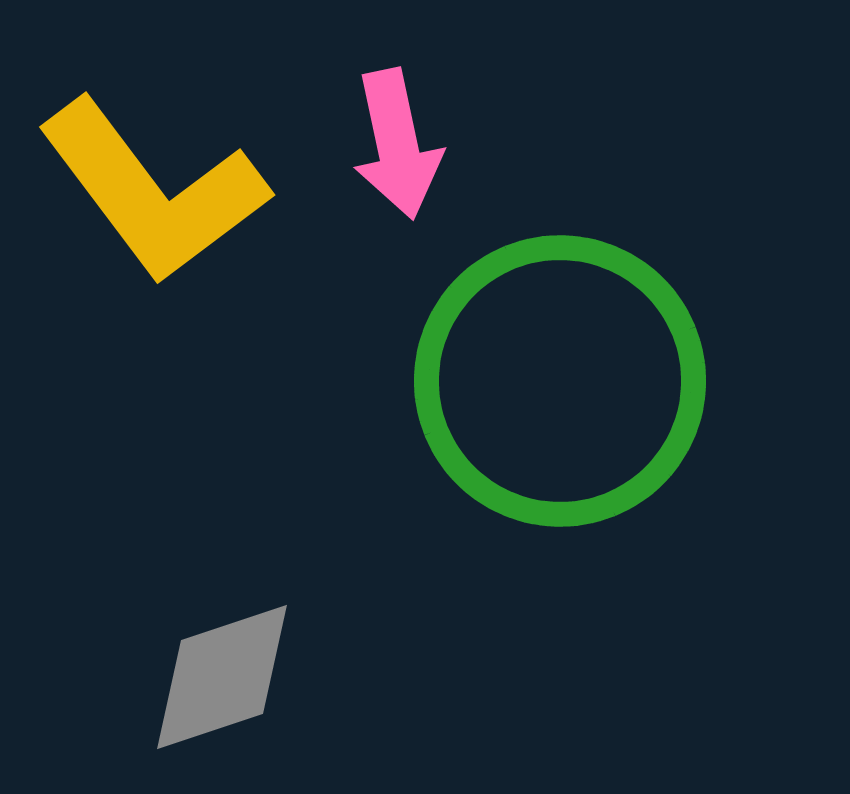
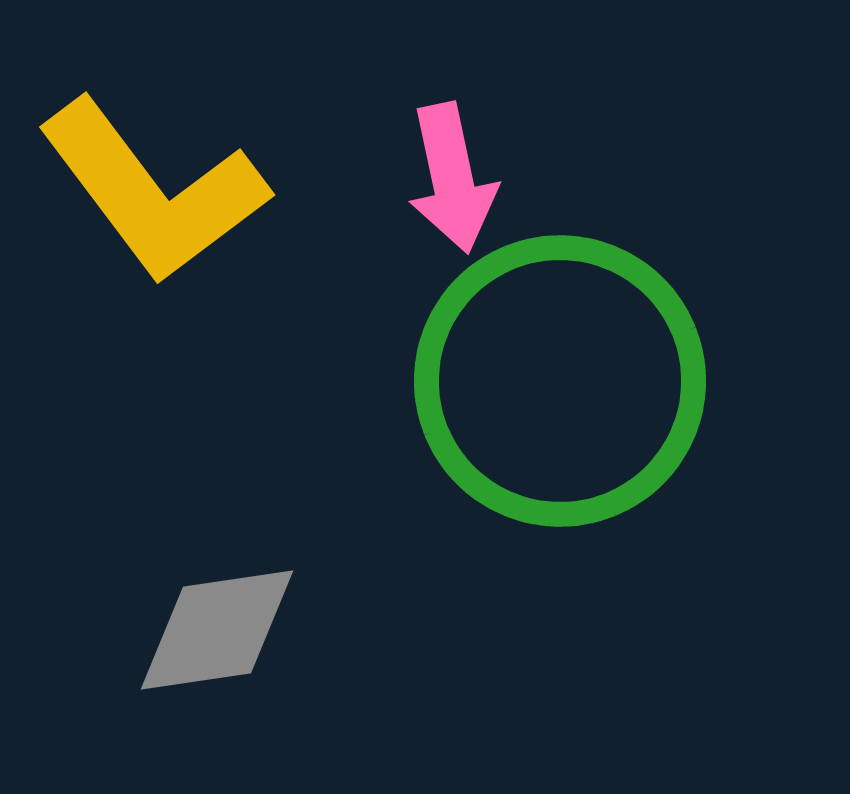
pink arrow: moved 55 px right, 34 px down
gray diamond: moved 5 px left, 47 px up; rotated 10 degrees clockwise
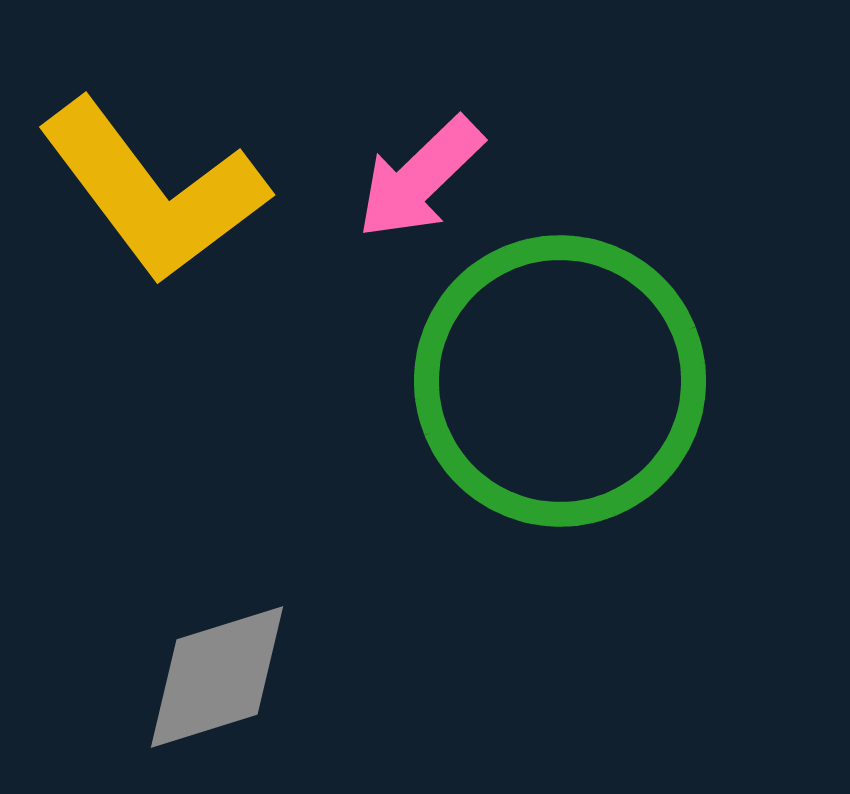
pink arrow: moved 32 px left; rotated 58 degrees clockwise
gray diamond: moved 47 px down; rotated 9 degrees counterclockwise
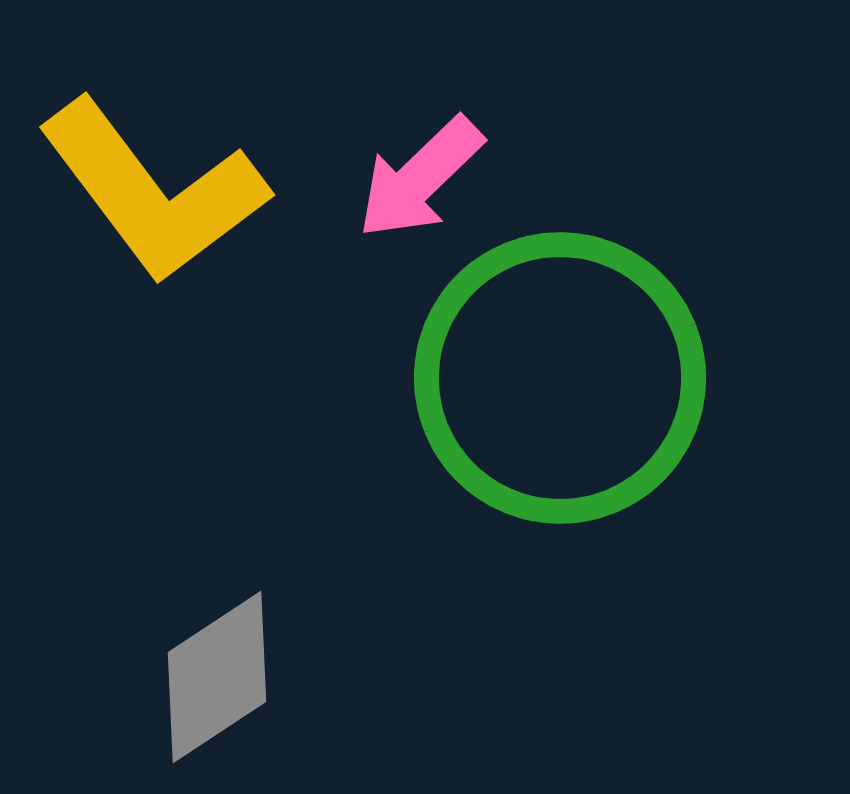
green circle: moved 3 px up
gray diamond: rotated 16 degrees counterclockwise
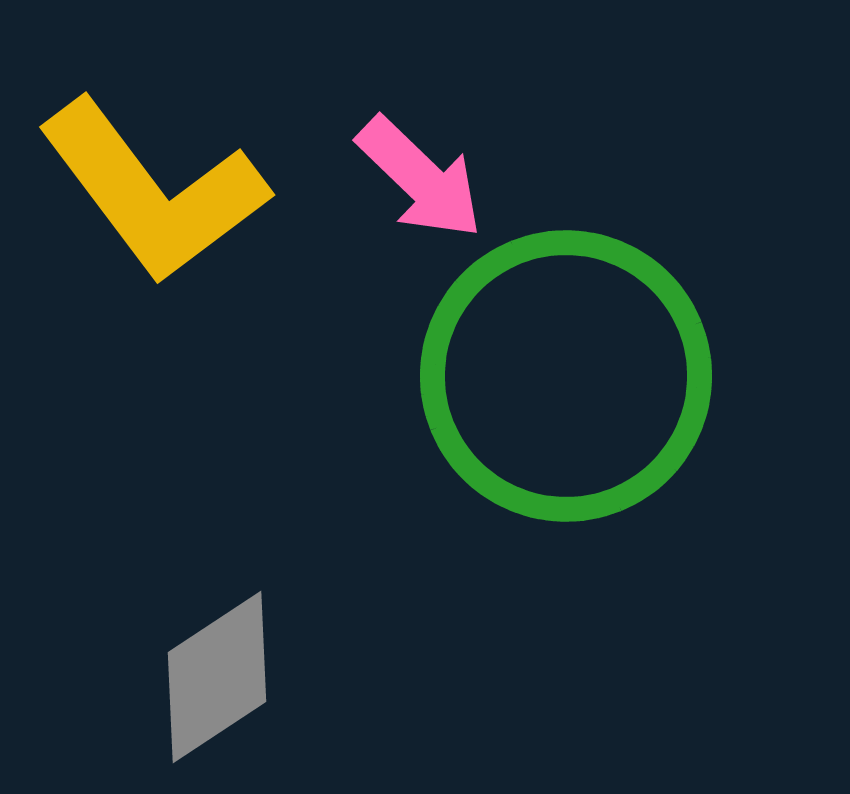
pink arrow: rotated 92 degrees counterclockwise
green circle: moved 6 px right, 2 px up
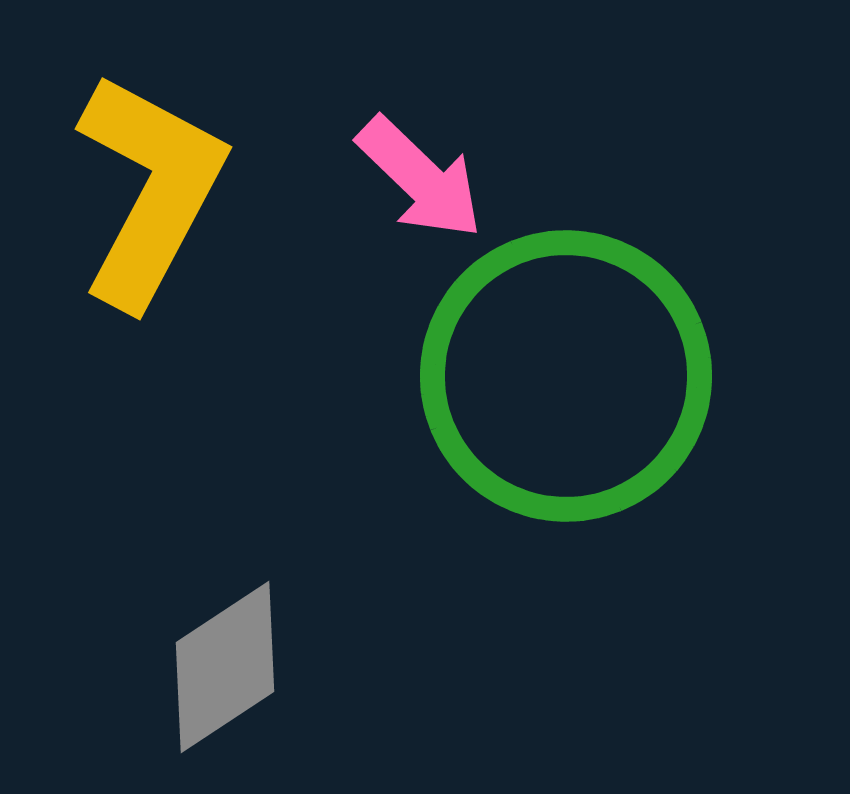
yellow L-shape: moved 3 px left, 1 px up; rotated 115 degrees counterclockwise
gray diamond: moved 8 px right, 10 px up
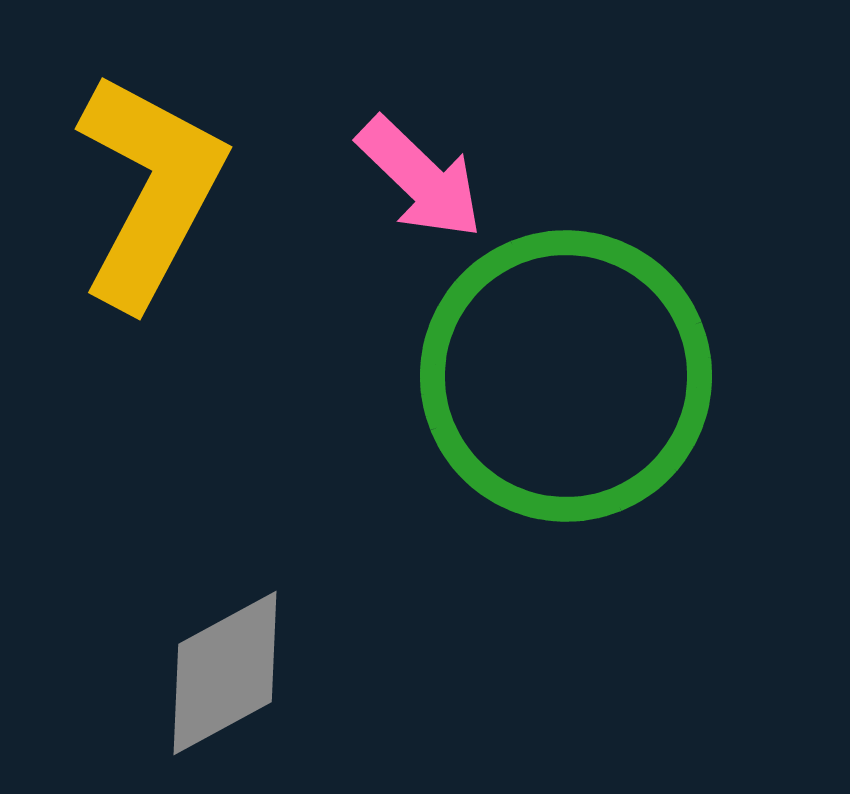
gray diamond: moved 6 px down; rotated 5 degrees clockwise
